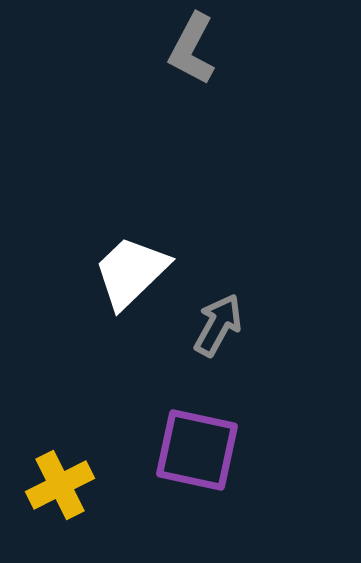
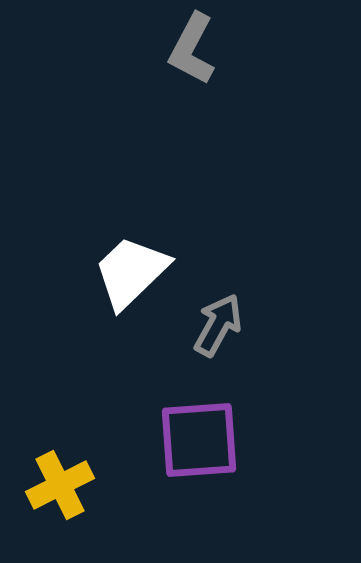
purple square: moved 2 px right, 10 px up; rotated 16 degrees counterclockwise
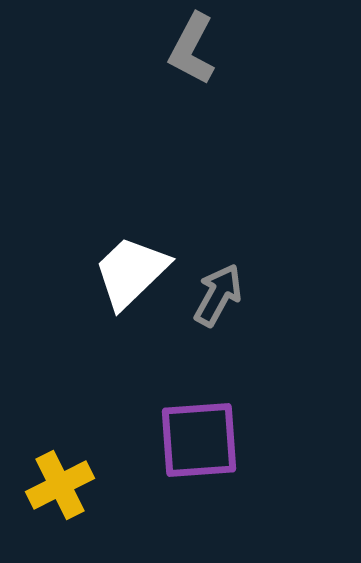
gray arrow: moved 30 px up
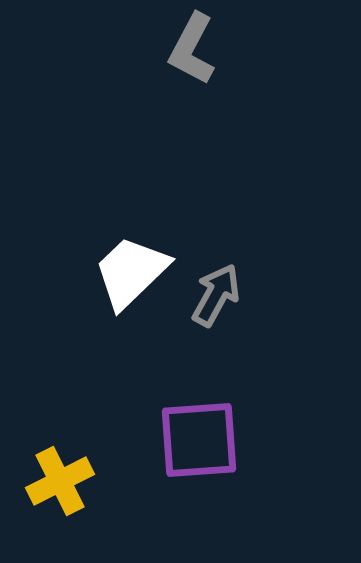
gray arrow: moved 2 px left
yellow cross: moved 4 px up
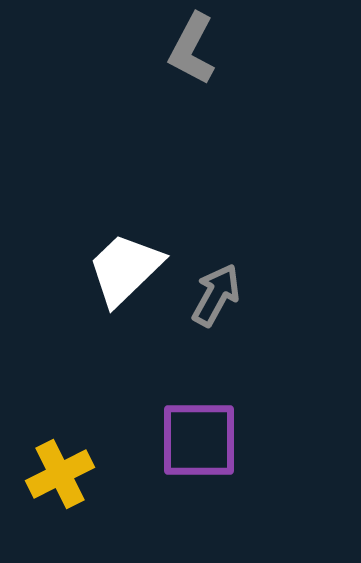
white trapezoid: moved 6 px left, 3 px up
purple square: rotated 4 degrees clockwise
yellow cross: moved 7 px up
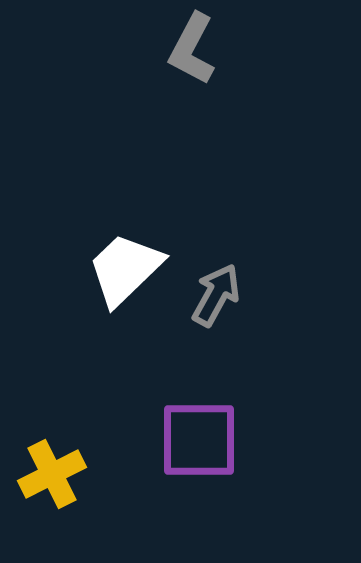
yellow cross: moved 8 px left
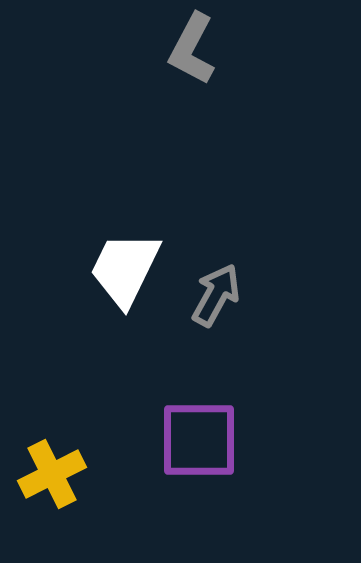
white trapezoid: rotated 20 degrees counterclockwise
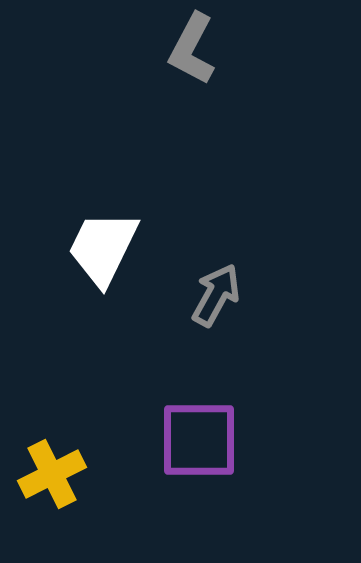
white trapezoid: moved 22 px left, 21 px up
